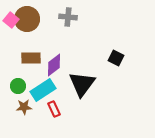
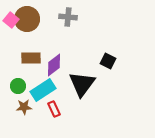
black square: moved 8 px left, 3 px down
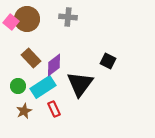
pink square: moved 2 px down
brown rectangle: rotated 48 degrees clockwise
black triangle: moved 2 px left
cyan rectangle: moved 3 px up
brown star: moved 4 px down; rotated 21 degrees counterclockwise
